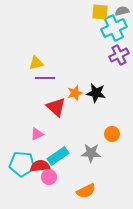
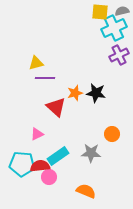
orange semicircle: rotated 132 degrees counterclockwise
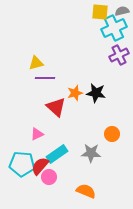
cyan rectangle: moved 1 px left, 2 px up
red semicircle: rotated 42 degrees counterclockwise
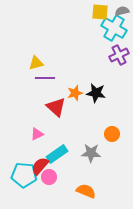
cyan cross: rotated 35 degrees counterclockwise
cyan pentagon: moved 2 px right, 11 px down
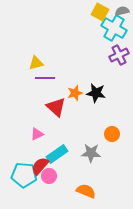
yellow square: rotated 24 degrees clockwise
pink circle: moved 1 px up
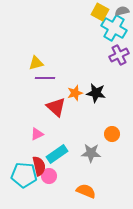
red semicircle: moved 1 px left; rotated 126 degrees clockwise
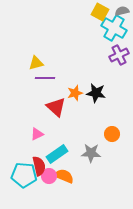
orange semicircle: moved 22 px left, 15 px up
